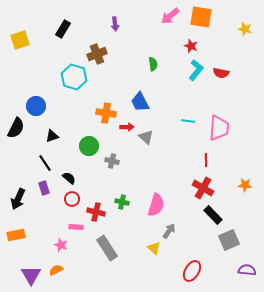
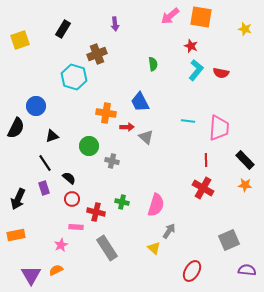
black rectangle at (213, 215): moved 32 px right, 55 px up
pink star at (61, 245): rotated 24 degrees clockwise
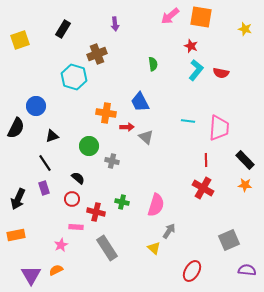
black semicircle at (69, 178): moved 9 px right
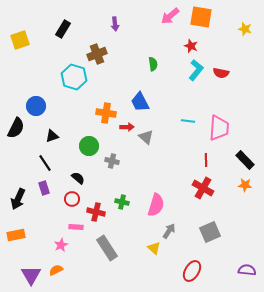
gray square at (229, 240): moved 19 px left, 8 px up
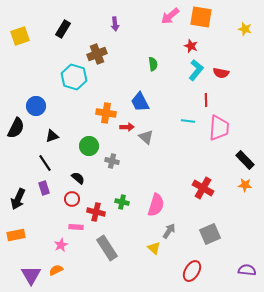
yellow square at (20, 40): moved 4 px up
red line at (206, 160): moved 60 px up
gray square at (210, 232): moved 2 px down
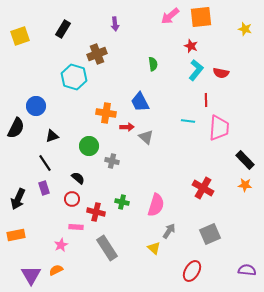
orange square at (201, 17): rotated 15 degrees counterclockwise
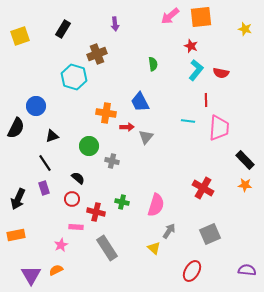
gray triangle at (146, 137): rotated 28 degrees clockwise
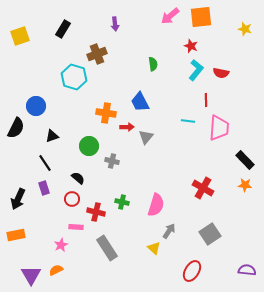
gray square at (210, 234): rotated 10 degrees counterclockwise
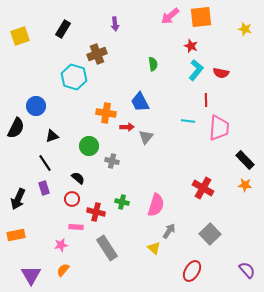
gray square at (210, 234): rotated 10 degrees counterclockwise
pink star at (61, 245): rotated 16 degrees clockwise
orange semicircle at (56, 270): moved 7 px right; rotated 24 degrees counterclockwise
purple semicircle at (247, 270): rotated 42 degrees clockwise
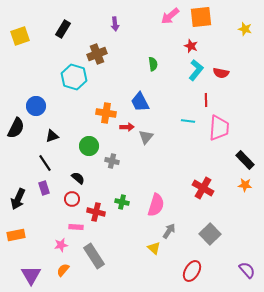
gray rectangle at (107, 248): moved 13 px left, 8 px down
